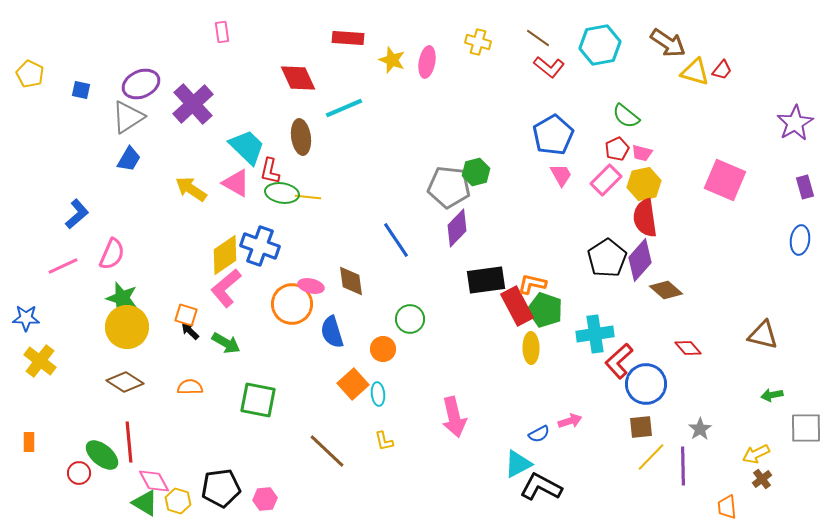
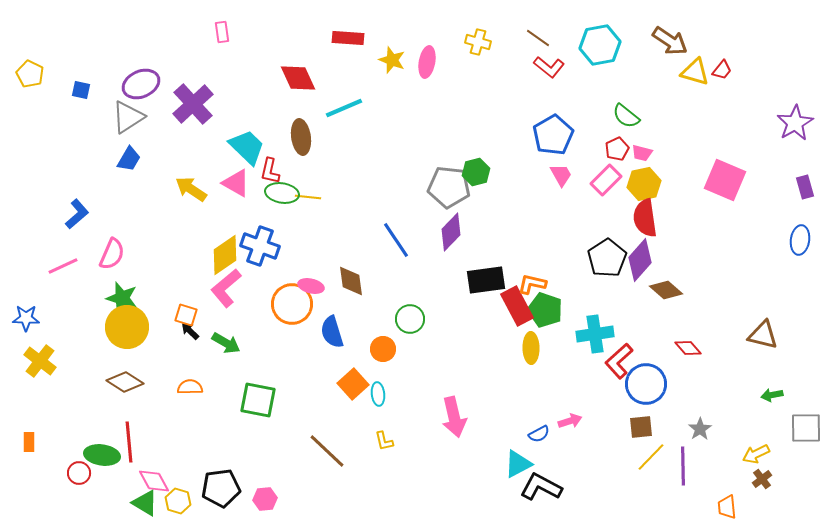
brown arrow at (668, 43): moved 2 px right, 2 px up
purple diamond at (457, 228): moved 6 px left, 4 px down
green ellipse at (102, 455): rotated 32 degrees counterclockwise
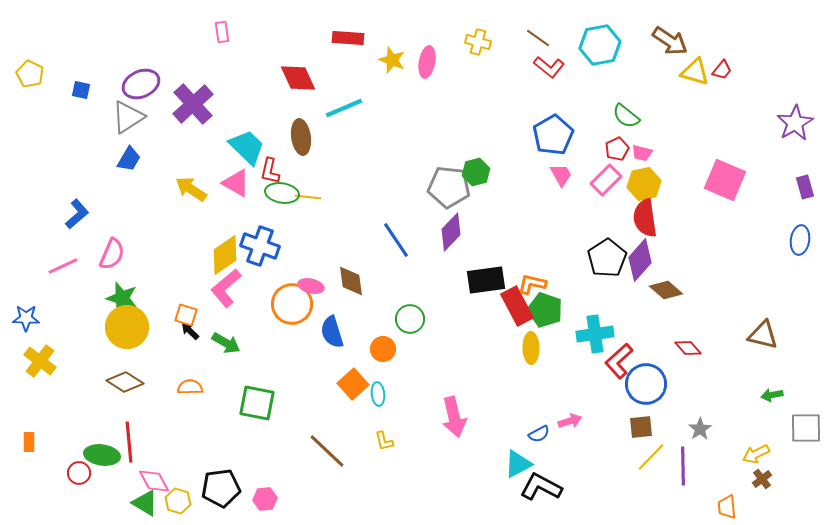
green square at (258, 400): moved 1 px left, 3 px down
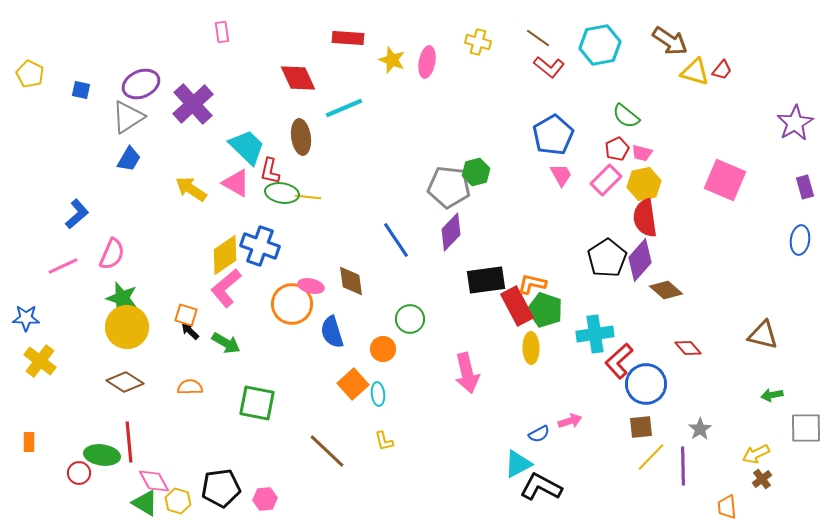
pink arrow at (454, 417): moved 13 px right, 44 px up
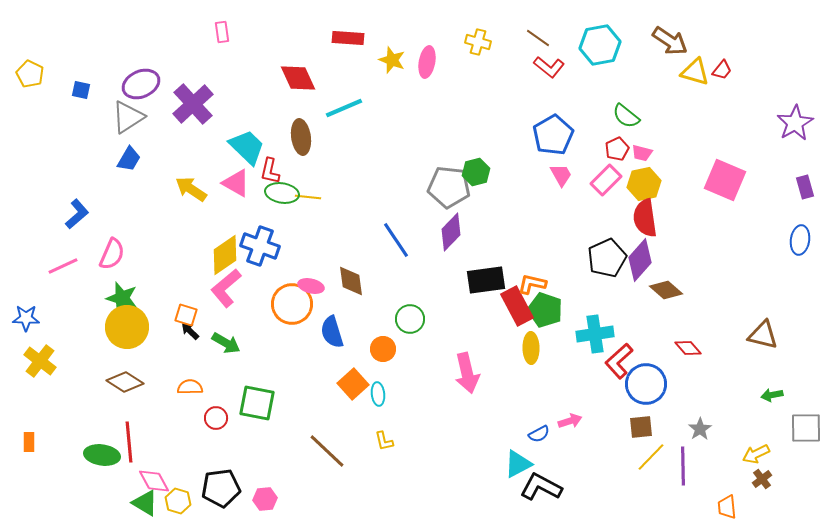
black pentagon at (607, 258): rotated 9 degrees clockwise
red circle at (79, 473): moved 137 px right, 55 px up
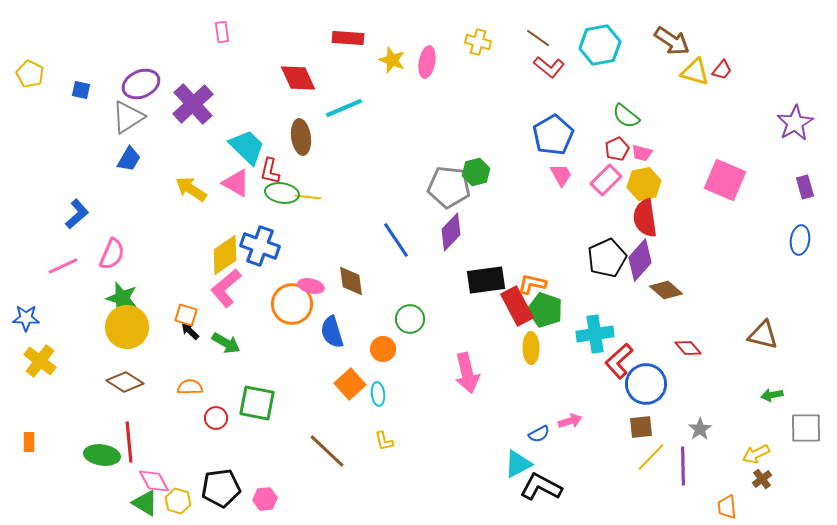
brown arrow at (670, 41): moved 2 px right
orange square at (353, 384): moved 3 px left
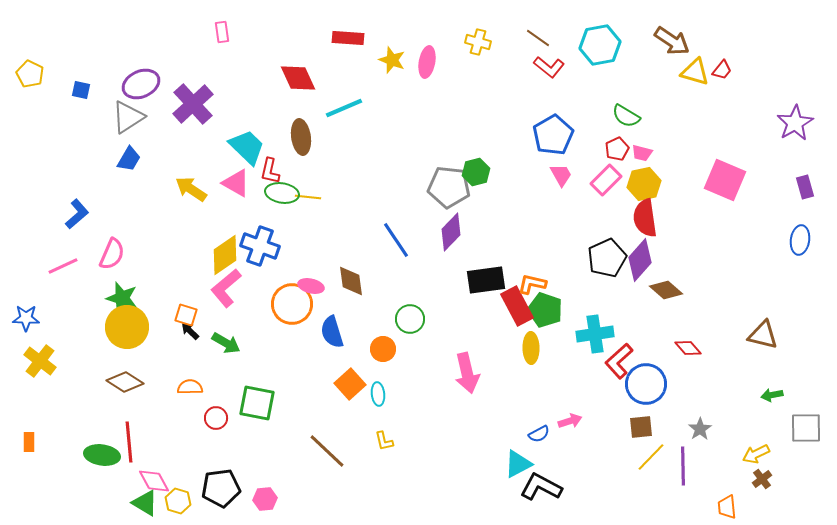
green semicircle at (626, 116): rotated 8 degrees counterclockwise
